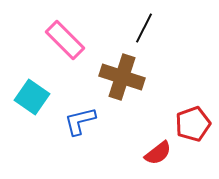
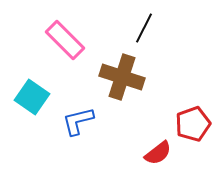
blue L-shape: moved 2 px left
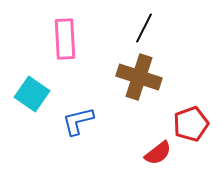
pink rectangle: moved 1 px up; rotated 42 degrees clockwise
brown cross: moved 17 px right
cyan square: moved 3 px up
red pentagon: moved 2 px left
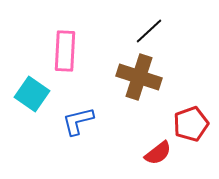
black line: moved 5 px right, 3 px down; rotated 20 degrees clockwise
pink rectangle: moved 12 px down; rotated 6 degrees clockwise
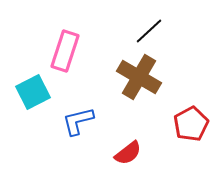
pink rectangle: rotated 15 degrees clockwise
brown cross: rotated 12 degrees clockwise
cyan square: moved 1 px right, 2 px up; rotated 28 degrees clockwise
red pentagon: rotated 8 degrees counterclockwise
red semicircle: moved 30 px left
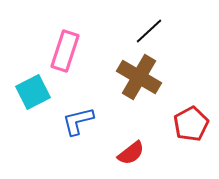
red semicircle: moved 3 px right
